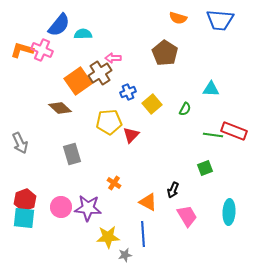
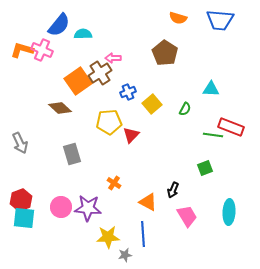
red rectangle: moved 3 px left, 4 px up
red hexagon: moved 4 px left
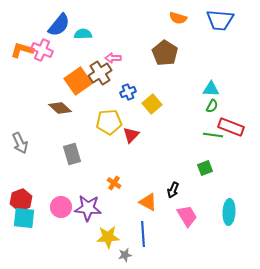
green semicircle: moved 27 px right, 3 px up
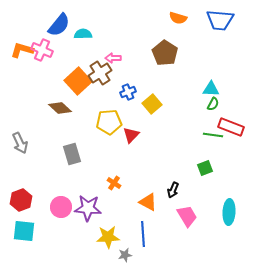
orange square: rotated 8 degrees counterclockwise
green semicircle: moved 1 px right, 2 px up
cyan square: moved 13 px down
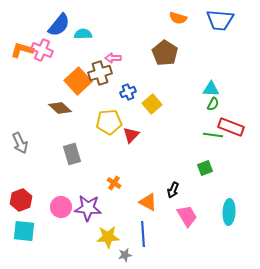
brown cross: rotated 15 degrees clockwise
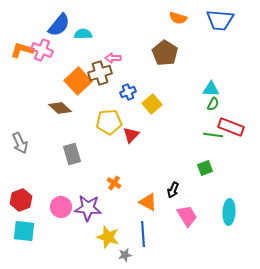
yellow star: rotated 20 degrees clockwise
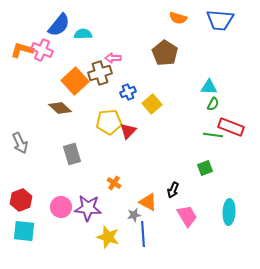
orange square: moved 3 px left
cyan triangle: moved 2 px left, 2 px up
red triangle: moved 3 px left, 4 px up
gray star: moved 9 px right, 40 px up
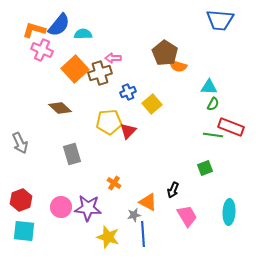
orange semicircle: moved 48 px down
orange L-shape: moved 12 px right, 20 px up
orange square: moved 12 px up
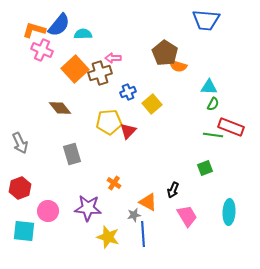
blue trapezoid: moved 14 px left
brown diamond: rotated 10 degrees clockwise
red hexagon: moved 1 px left, 12 px up
pink circle: moved 13 px left, 4 px down
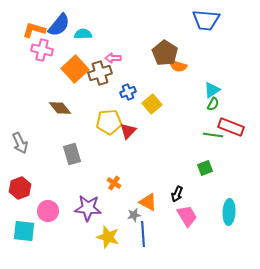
pink cross: rotated 10 degrees counterclockwise
cyan triangle: moved 3 px right, 3 px down; rotated 36 degrees counterclockwise
black arrow: moved 4 px right, 4 px down
